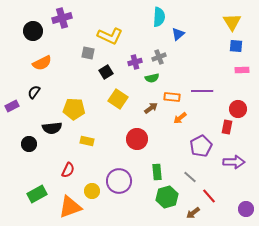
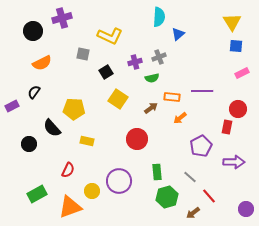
gray square at (88, 53): moved 5 px left, 1 px down
pink rectangle at (242, 70): moved 3 px down; rotated 24 degrees counterclockwise
black semicircle at (52, 128): rotated 54 degrees clockwise
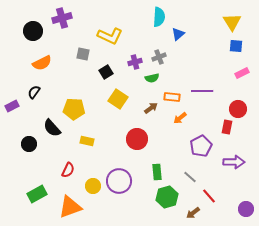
yellow circle at (92, 191): moved 1 px right, 5 px up
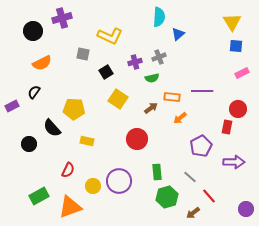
green rectangle at (37, 194): moved 2 px right, 2 px down
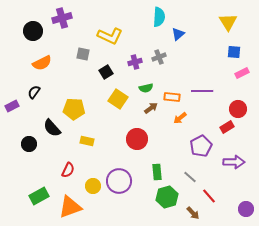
yellow triangle at (232, 22): moved 4 px left
blue square at (236, 46): moved 2 px left, 6 px down
green semicircle at (152, 78): moved 6 px left, 10 px down
red rectangle at (227, 127): rotated 48 degrees clockwise
brown arrow at (193, 213): rotated 96 degrees counterclockwise
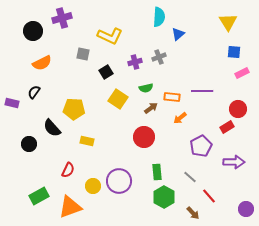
purple rectangle at (12, 106): moved 3 px up; rotated 40 degrees clockwise
red circle at (137, 139): moved 7 px right, 2 px up
green hexagon at (167, 197): moved 3 px left; rotated 15 degrees counterclockwise
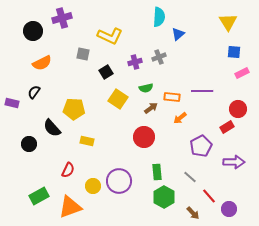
purple circle at (246, 209): moved 17 px left
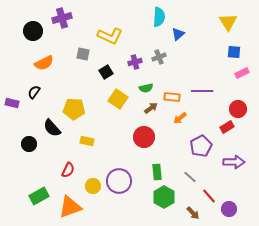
orange semicircle at (42, 63): moved 2 px right
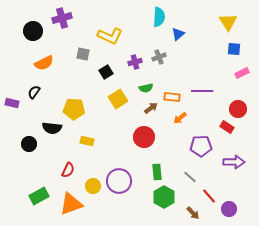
blue square at (234, 52): moved 3 px up
yellow square at (118, 99): rotated 24 degrees clockwise
red rectangle at (227, 127): rotated 64 degrees clockwise
black semicircle at (52, 128): rotated 42 degrees counterclockwise
purple pentagon at (201, 146): rotated 25 degrees clockwise
orange triangle at (70, 207): moved 1 px right, 3 px up
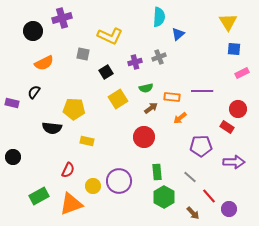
black circle at (29, 144): moved 16 px left, 13 px down
